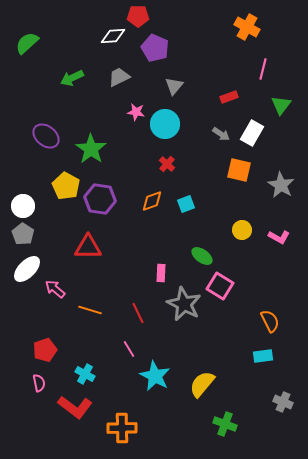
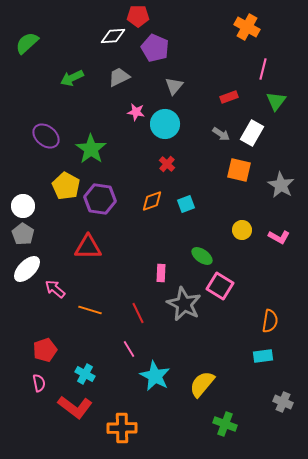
green triangle at (281, 105): moved 5 px left, 4 px up
orange semicircle at (270, 321): rotated 35 degrees clockwise
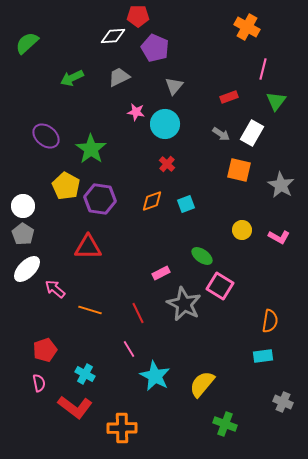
pink rectangle at (161, 273): rotated 60 degrees clockwise
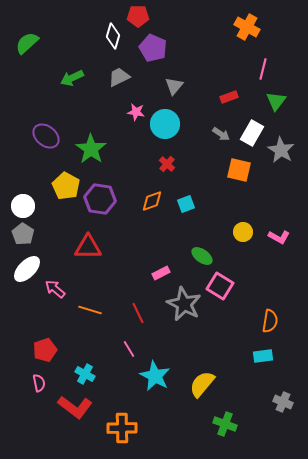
white diamond at (113, 36): rotated 70 degrees counterclockwise
purple pentagon at (155, 48): moved 2 px left
gray star at (281, 185): moved 35 px up
yellow circle at (242, 230): moved 1 px right, 2 px down
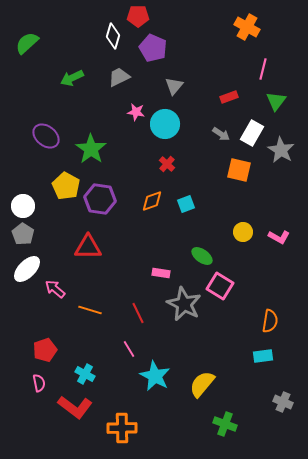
pink rectangle at (161, 273): rotated 36 degrees clockwise
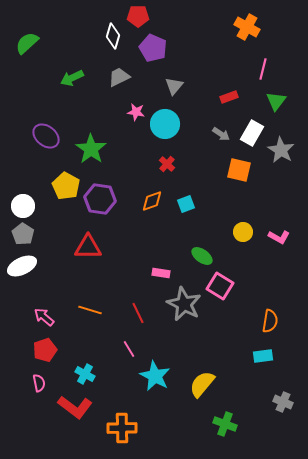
white ellipse at (27, 269): moved 5 px left, 3 px up; rotated 20 degrees clockwise
pink arrow at (55, 289): moved 11 px left, 28 px down
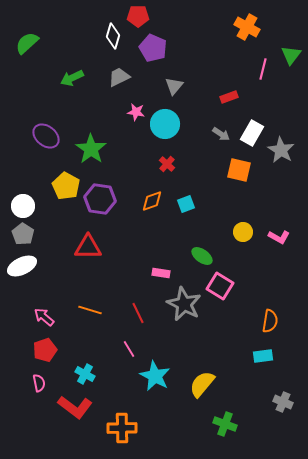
green triangle at (276, 101): moved 15 px right, 46 px up
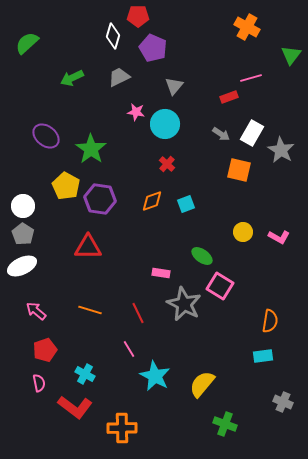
pink line at (263, 69): moved 12 px left, 9 px down; rotated 60 degrees clockwise
pink arrow at (44, 317): moved 8 px left, 6 px up
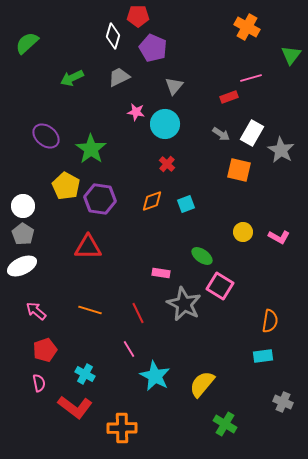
green cross at (225, 424): rotated 10 degrees clockwise
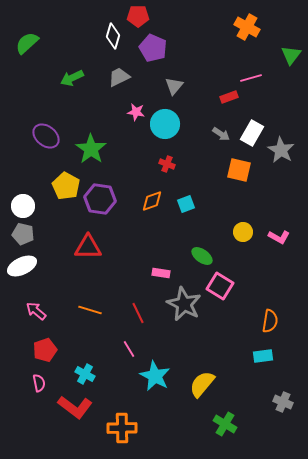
red cross at (167, 164): rotated 21 degrees counterclockwise
gray pentagon at (23, 234): rotated 20 degrees counterclockwise
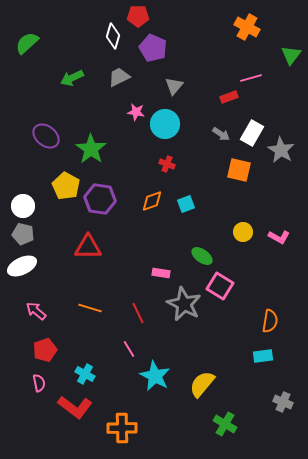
orange line at (90, 310): moved 2 px up
